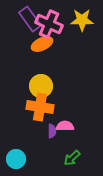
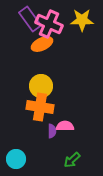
green arrow: moved 2 px down
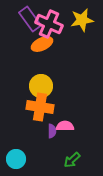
yellow star: rotated 10 degrees counterclockwise
